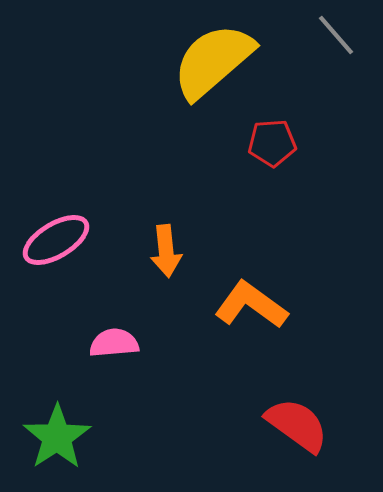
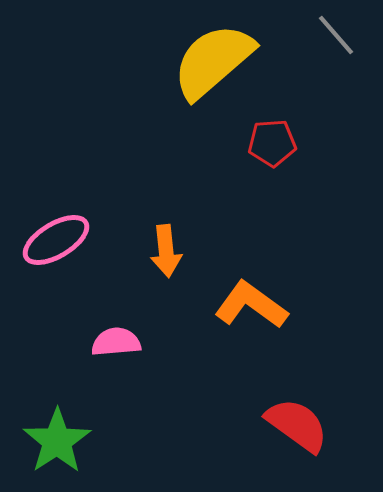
pink semicircle: moved 2 px right, 1 px up
green star: moved 4 px down
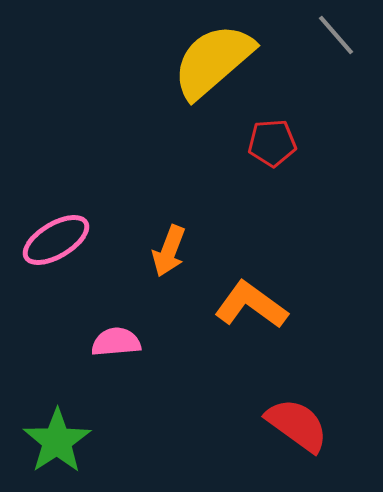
orange arrow: moved 3 px right; rotated 27 degrees clockwise
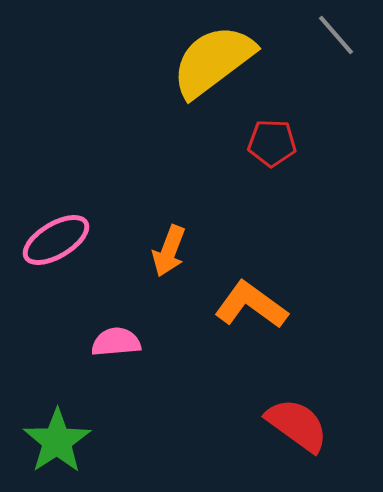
yellow semicircle: rotated 4 degrees clockwise
red pentagon: rotated 6 degrees clockwise
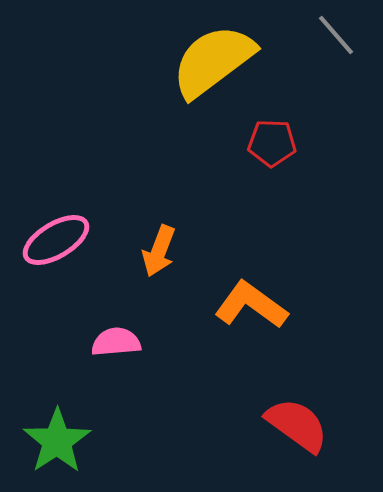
orange arrow: moved 10 px left
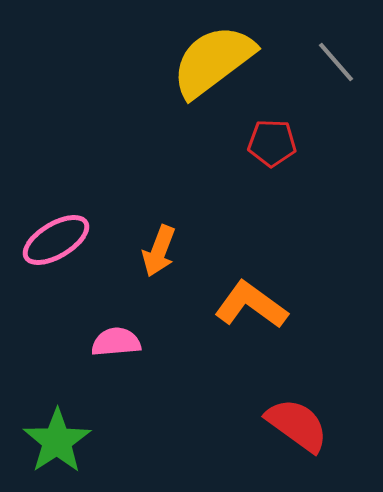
gray line: moved 27 px down
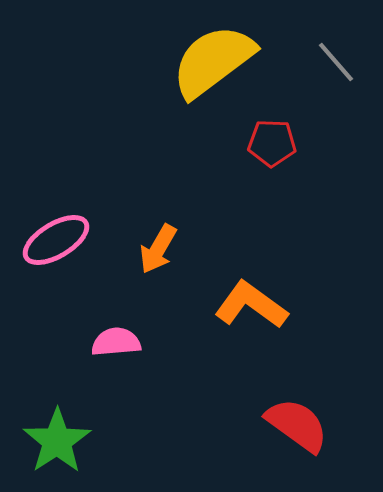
orange arrow: moved 1 px left, 2 px up; rotated 9 degrees clockwise
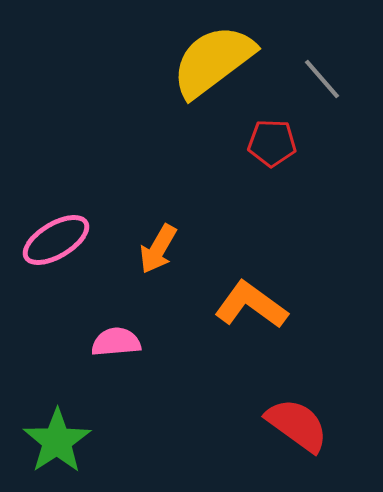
gray line: moved 14 px left, 17 px down
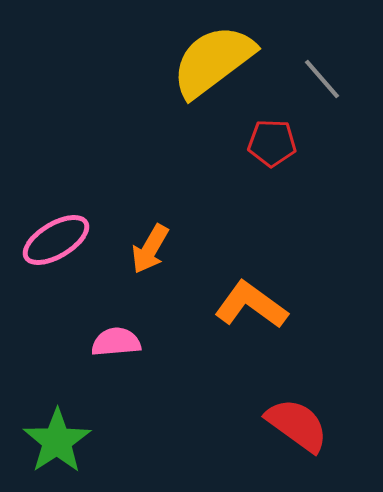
orange arrow: moved 8 px left
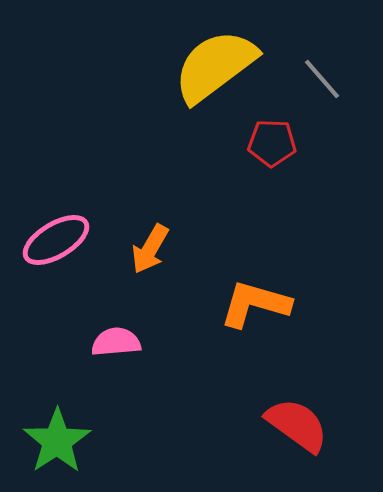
yellow semicircle: moved 2 px right, 5 px down
orange L-shape: moved 4 px right, 1 px up; rotated 20 degrees counterclockwise
